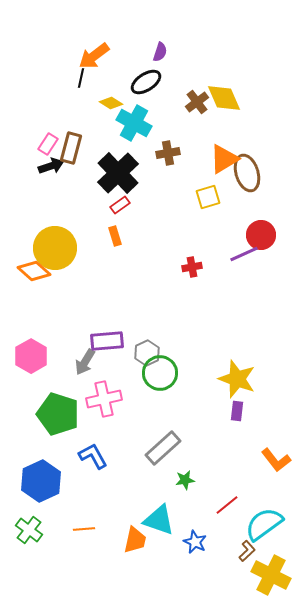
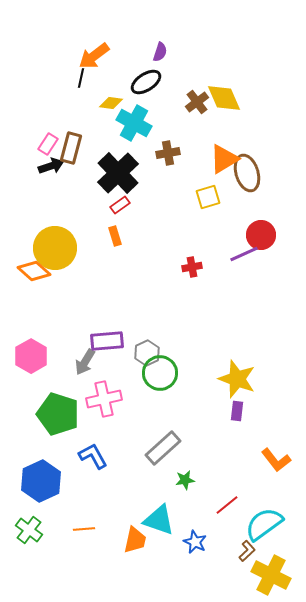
yellow diamond at (111, 103): rotated 25 degrees counterclockwise
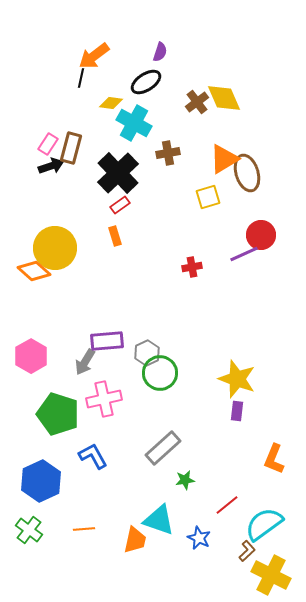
orange L-shape at (276, 460): moved 2 px left, 1 px up; rotated 60 degrees clockwise
blue star at (195, 542): moved 4 px right, 4 px up
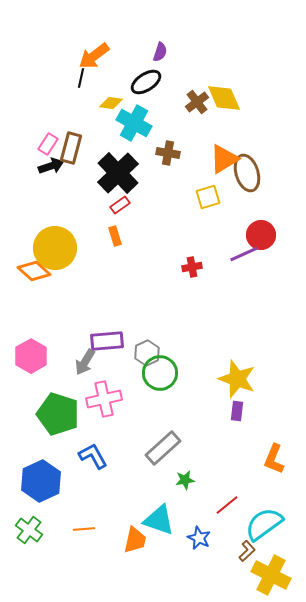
brown cross at (168, 153): rotated 20 degrees clockwise
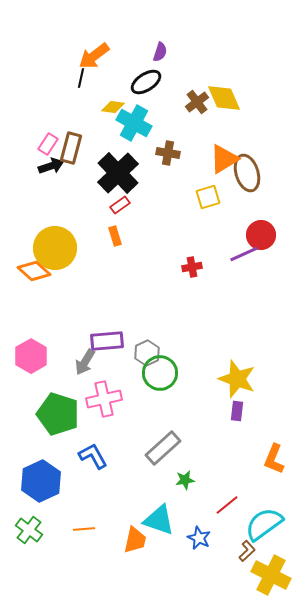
yellow diamond at (111, 103): moved 2 px right, 4 px down
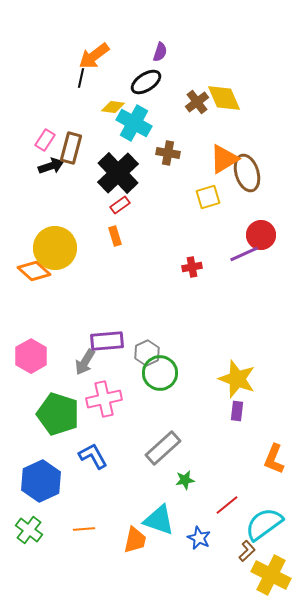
pink rectangle at (48, 144): moved 3 px left, 4 px up
